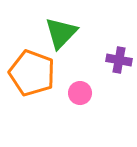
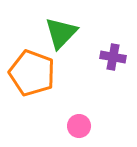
purple cross: moved 6 px left, 3 px up
pink circle: moved 1 px left, 33 px down
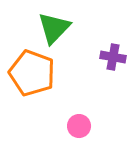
green triangle: moved 7 px left, 5 px up
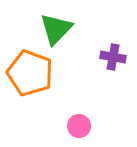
green triangle: moved 2 px right, 1 px down
orange pentagon: moved 2 px left
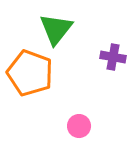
green triangle: rotated 6 degrees counterclockwise
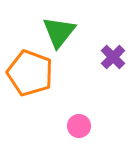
green triangle: moved 3 px right, 3 px down
purple cross: rotated 35 degrees clockwise
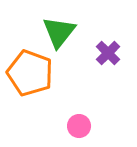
purple cross: moved 5 px left, 4 px up
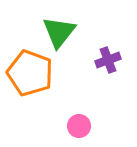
purple cross: moved 7 px down; rotated 25 degrees clockwise
